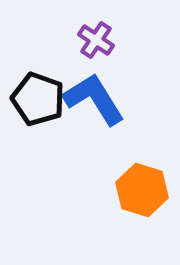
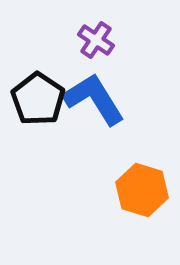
black pentagon: rotated 14 degrees clockwise
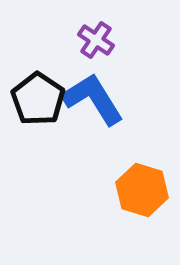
blue L-shape: moved 1 px left
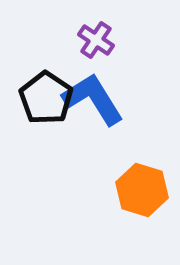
black pentagon: moved 8 px right, 1 px up
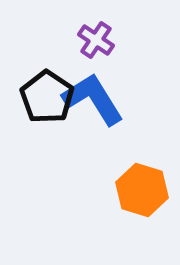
black pentagon: moved 1 px right, 1 px up
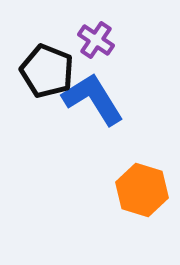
black pentagon: moved 26 px up; rotated 12 degrees counterclockwise
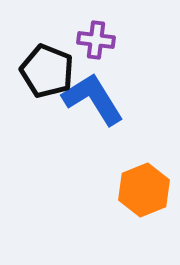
purple cross: rotated 27 degrees counterclockwise
orange hexagon: moved 2 px right; rotated 21 degrees clockwise
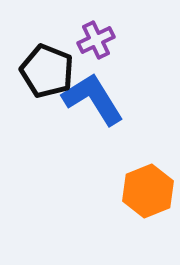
purple cross: rotated 33 degrees counterclockwise
orange hexagon: moved 4 px right, 1 px down
